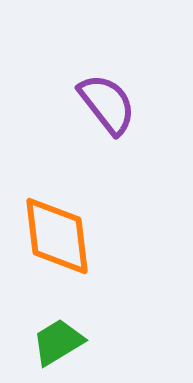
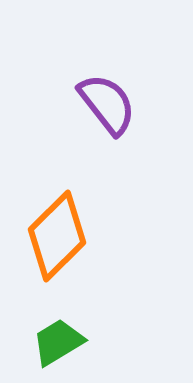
orange diamond: rotated 52 degrees clockwise
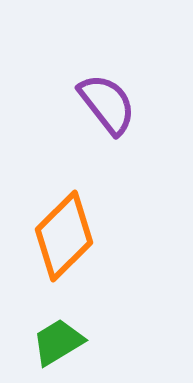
orange diamond: moved 7 px right
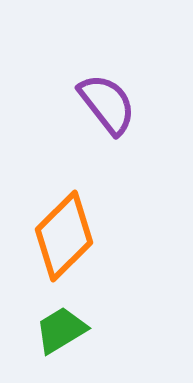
green trapezoid: moved 3 px right, 12 px up
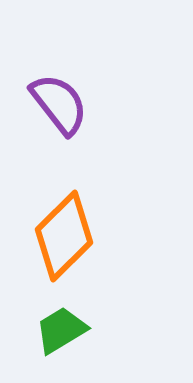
purple semicircle: moved 48 px left
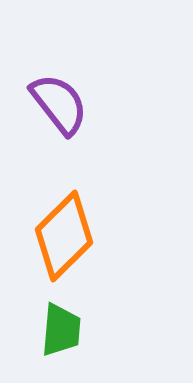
green trapezoid: rotated 126 degrees clockwise
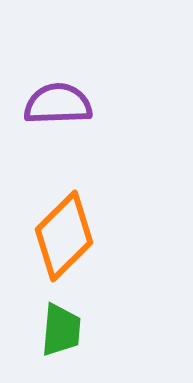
purple semicircle: moved 1 px left; rotated 54 degrees counterclockwise
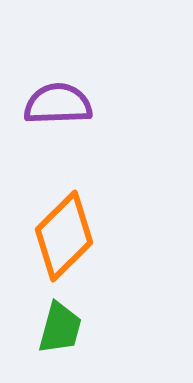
green trapezoid: moved 1 px left, 2 px up; rotated 10 degrees clockwise
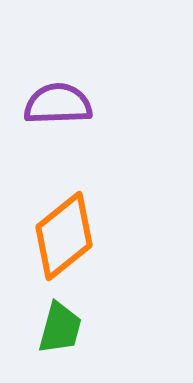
orange diamond: rotated 6 degrees clockwise
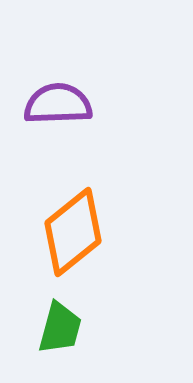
orange diamond: moved 9 px right, 4 px up
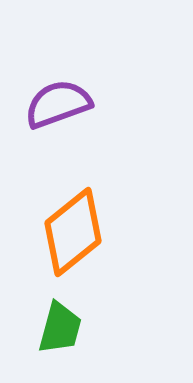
purple semicircle: rotated 18 degrees counterclockwise
